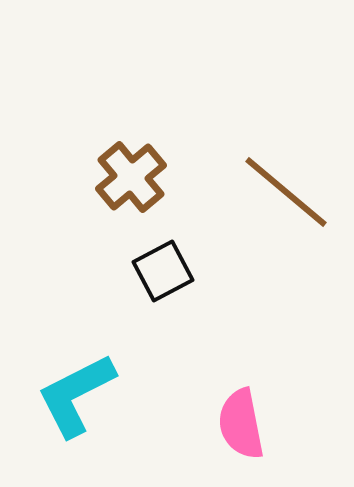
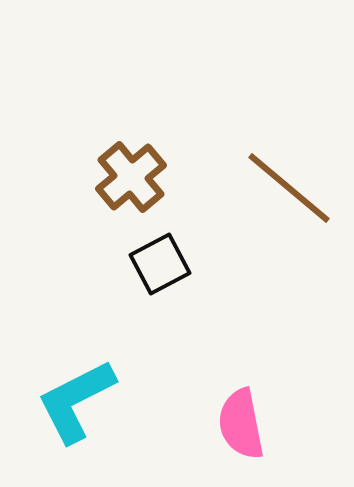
brown line: moved 3 px right, 4 px up
black square: moved 3 px left, 7 px up
cyan L-shape: moved 6 px down
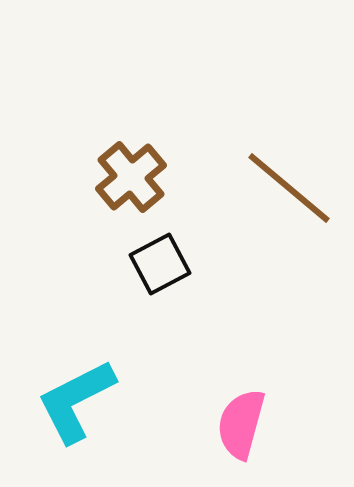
pink semicircle: rotated 26 degrees clockwise
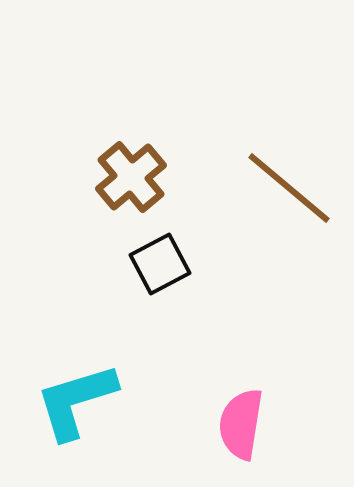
cyan L-shape: rotated 10 degrees clockwise
pink semicircle: rotated 6 degrees counterclockwise
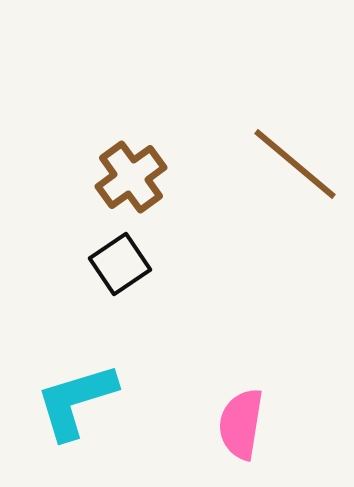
brown cross: rotated 4 degrees clockwise
brown line: moved 6 px right, 24 px up
black square: moved 40 px left; rotated 6 degrees counterclockwise
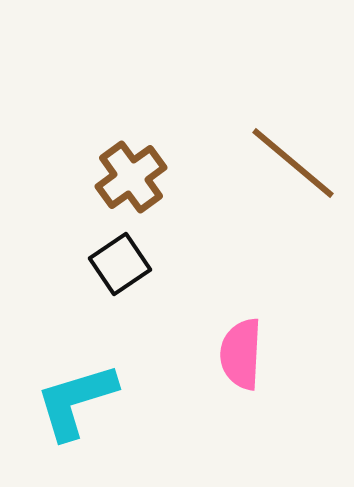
brown line: moved 2 px left, 1 px up
pink semicircle: moved 70 px up; rotated 6 degrees counterclockwise
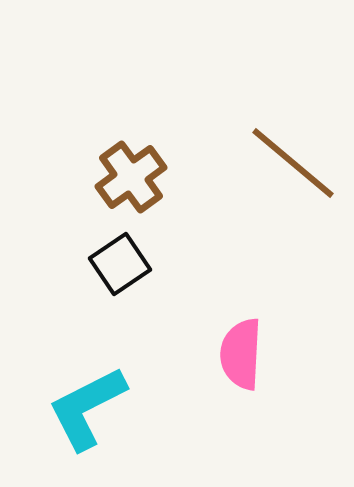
cyan L-shape: moved 11 px right, 7 px down; rotated 10 degrees counterclockwise
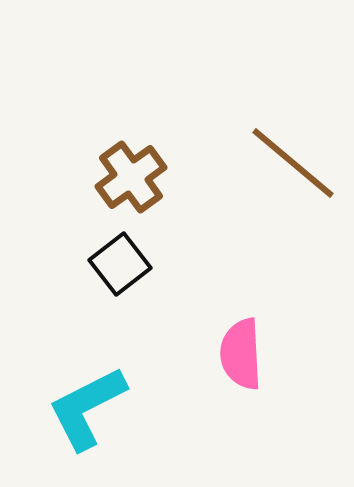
black square: rotated 4 degrees counterclockwise
pink semicircle: rotated 6 degrees counterclockwise
